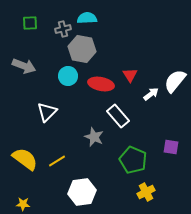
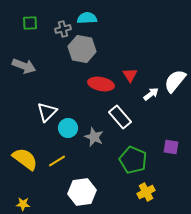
cyan circle: moved 52 px down
white rectangle: moved 2 px right, 1 px down
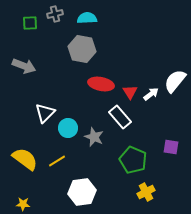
gray cross: moved 8 px left, 15 px up
red triangle: moved 17 px down
white triangle: moved 2 px left, 1 px down
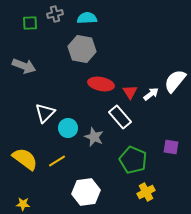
white hexagon: moved 4 px right
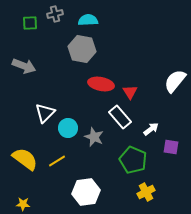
cyan semicircle: moved 1 px right, 2 px down
white arrow: moved 35 px down
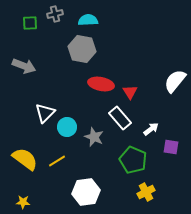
white rectangle: moved 1 px down
cyan circle: moved 1 px left, 1 px up
yellow star: moved 2 px up
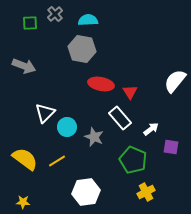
gray cross: rotated 28 degrees counterclockwise
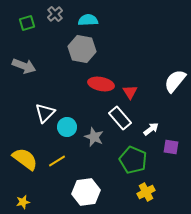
green square: moved 3 px left; rotated 14 degrees counterclockwise
yellow star: rotated 16 degrees counterclockwise
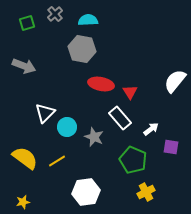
yellow semicircle: moved 1 px up
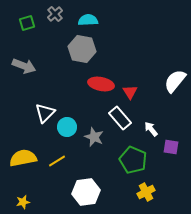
white arrow: rotated 91 degrees counterclockwise
yellow semicircle: moved 2 px left; rotated 48 degrees counterclockwise
